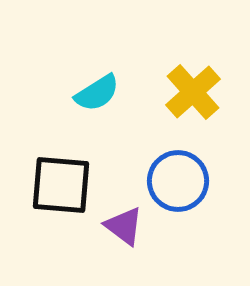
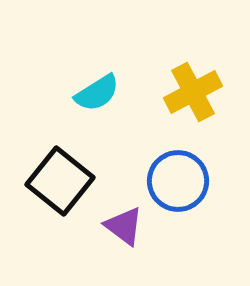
yellow cross: rotated 14 degrees clockwise
black square: moved 1 px left, 4 px up; rotated 34 degrees clockwise
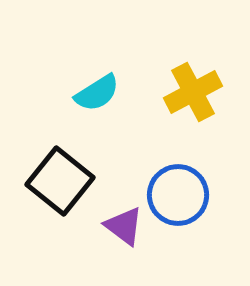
blue circle: moved 14 px down
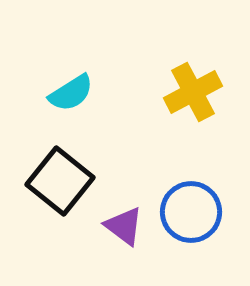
cyan semicircle: moved 26 px left
blue circle: moved 13 px right, 17 px down
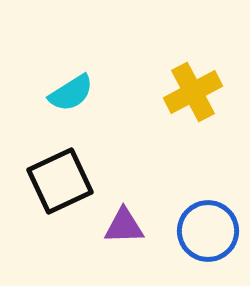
black square: rotated 26 degrees clockwise
blue circle: moved 17 px right, 19 px down
purple triangle: rotated 39 degrees counterclockwise
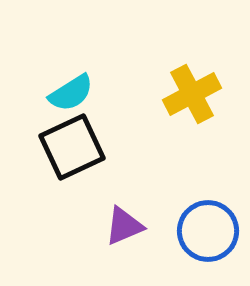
yellow cross: moved 1 px left, 2 px down
black square: moved 12 px right, 34 px up
purple triangle: rotated 21 degrees counterclockwise
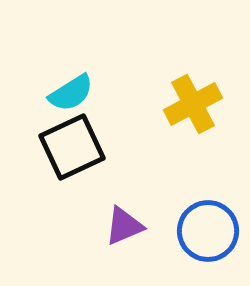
yellow cross: moved 1 px right, 10 px down
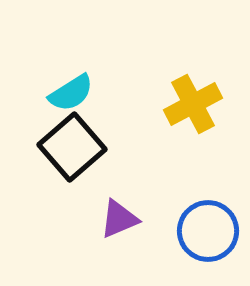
black square: rotated 16 degrees counterclockwise
purple triangle: moved 5 px left, 7 px up
